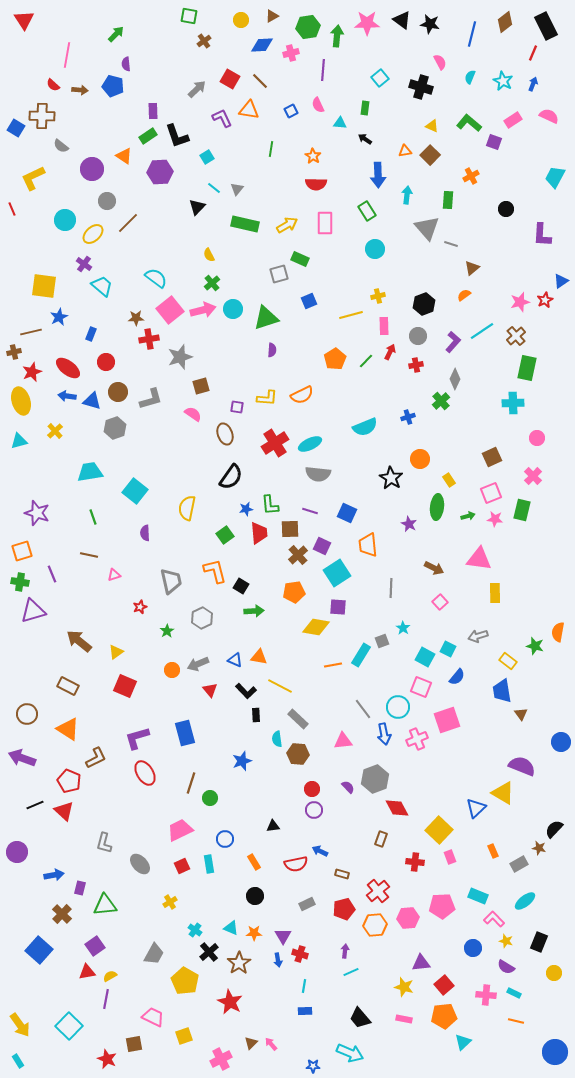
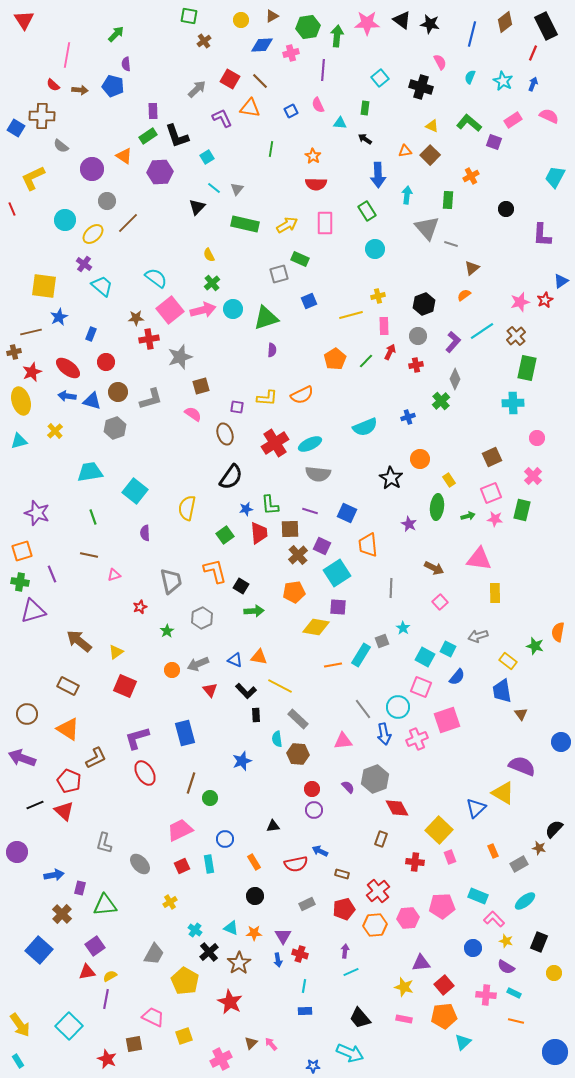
orange triangle at (249, 110): moved 1 px right, 2 px up
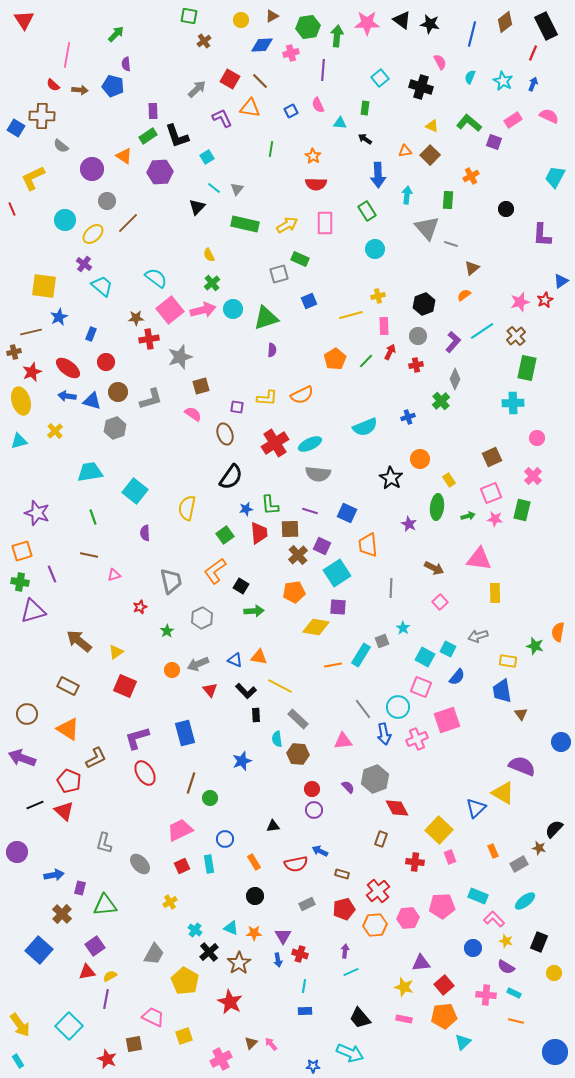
orange L-shape at (215, 571): rotated 112 degrees counterclockwise
yellow rectangle at (508, 661): rotated 30 degrees counterclockwise
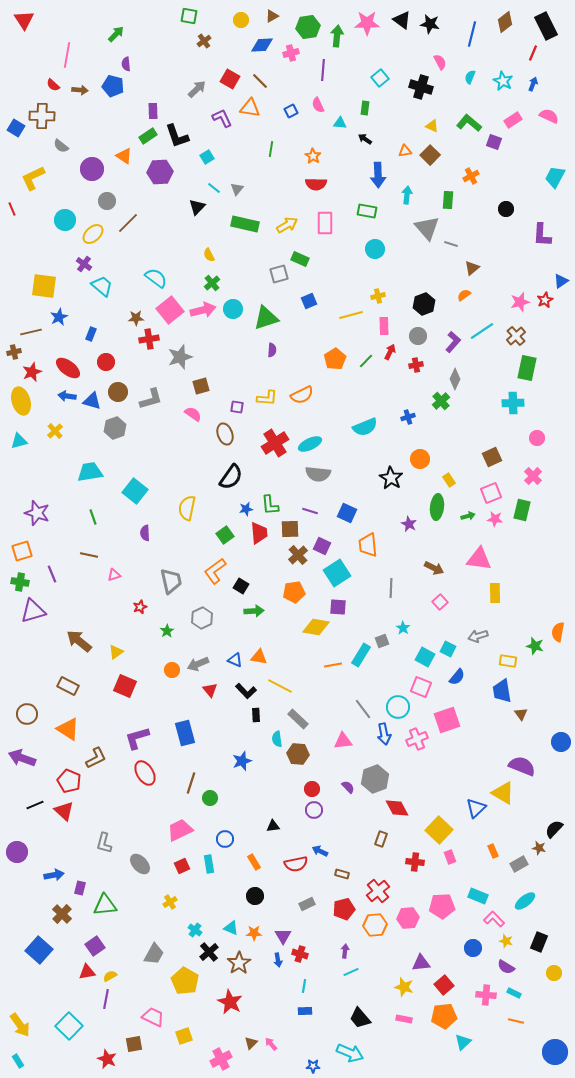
green rectangle at (367, 211): rotated 48 degrees counterclockwise
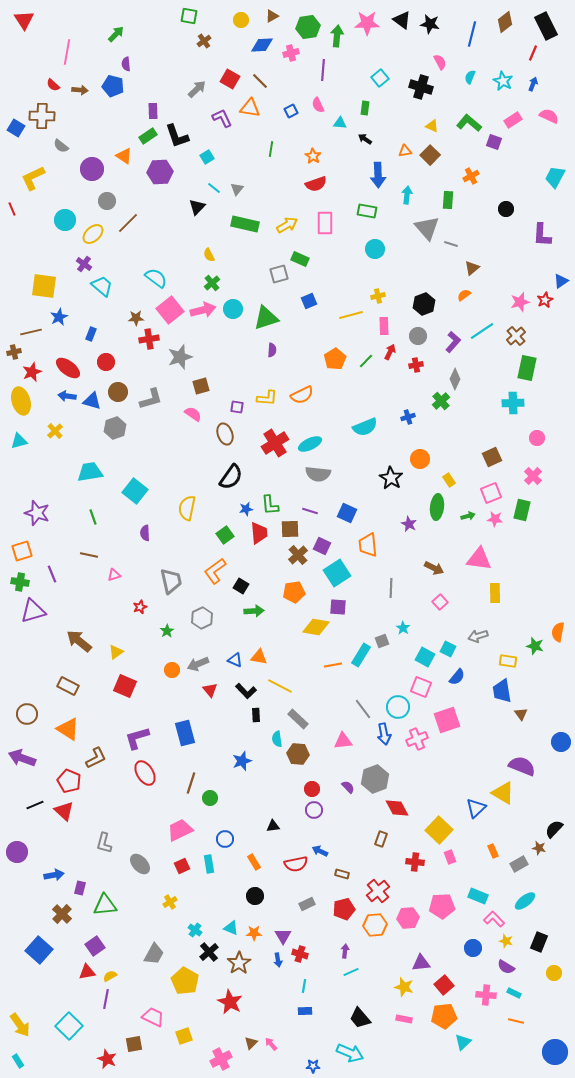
pink line at (67, 55): moved 3 px up
red semicircle at (316, 184): rotated 20 degrees counterclockwise
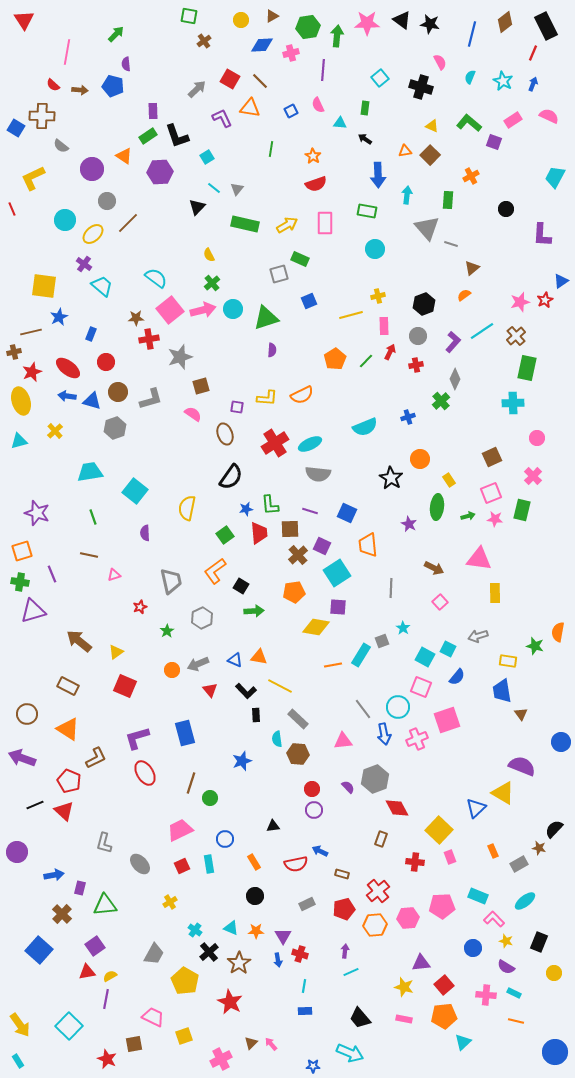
orange star at (254, 933): moved 2 px right, 2 px up
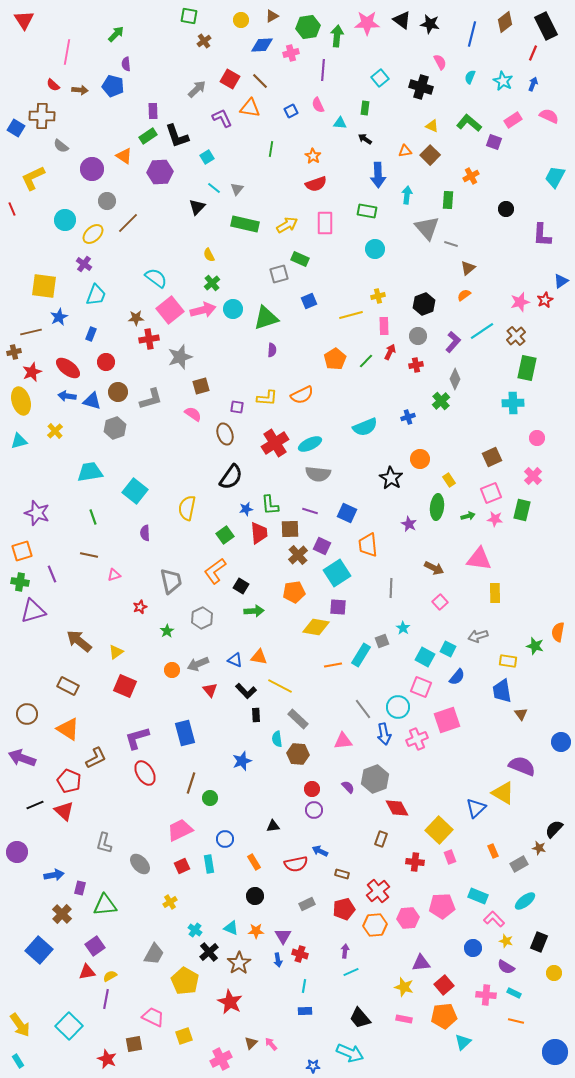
brown triangle at (472, 268): moved 4 px left
cyan trapezoid at (102, 286): moved 6 px left, 9 px down; rotated 70 degrees clockwise
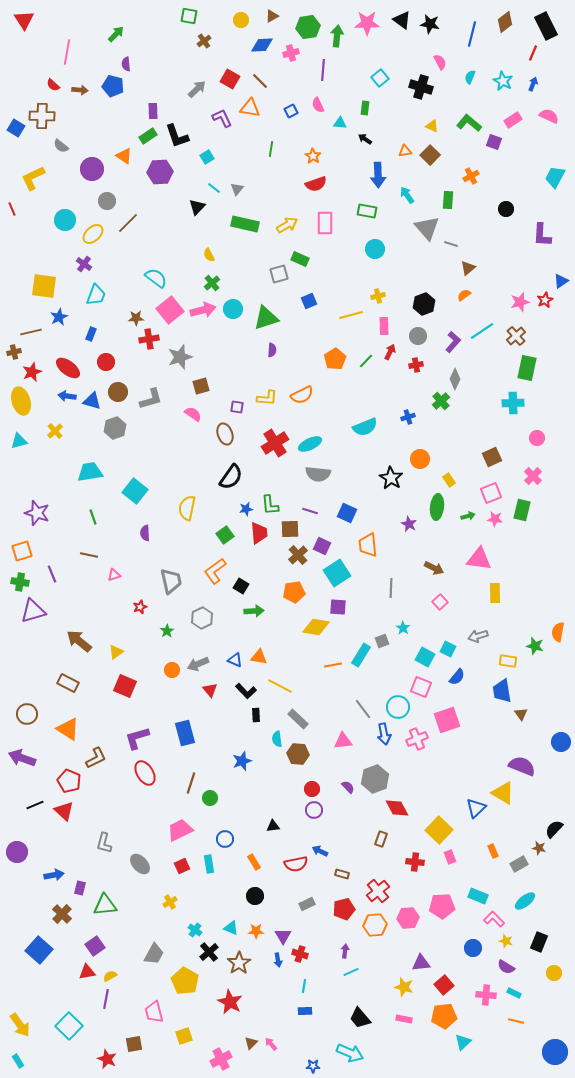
cyan arrow at (407, 195): rotated 42 degrees counterclockwise
brown rectangle at (68, 686): moved 3 px up
pink trapezoid at (153, 1017): moved 1 px right, 5 px up; rotated 130 degrees counterclockwise
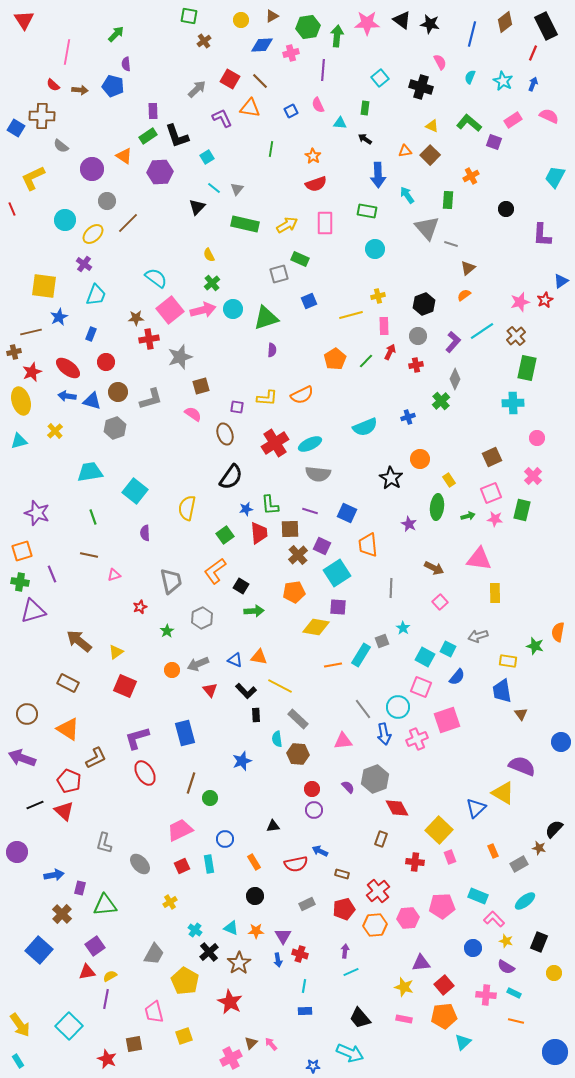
pink cross at (221, 1059): moved 10 px right, 1 px up
